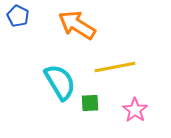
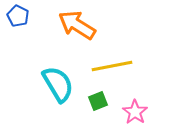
yellow line: moved 3 px left, 1 px up
cyan semicircle: moved 2 px left, 2 px down
green square: moved 8 px right, 2 px up; rotated 18 degrees counterclockwise
pink star: moved 2 px down
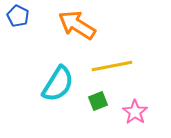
cyan semicircle: rotated 63 degrees clockwise
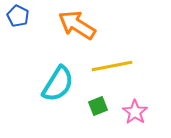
green square: moved 5 px down
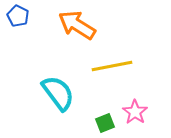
cyan semicircle: moved 9 px down; rotated 69 degrees counterclockwise
green square: moved 7 px right, 17 px down
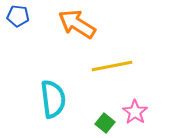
blue pentagon: rotated 20 degrees counterclockwise
orange arrow: moved 1 px up
cyan semicircle: moved 5 px left, 6 px down; rotated 30 degrees clockwise
green square: rotated 30 degrees counterclockwise
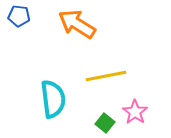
blue pentagon: moved 1 px right
yellow line: moved 6 px left, 10 px down
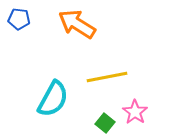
blue pentagon: moved 3 px down
yellow line: moved 1 px right, 1 px down
cyan semicircle: rotated 36 degrees clockwise
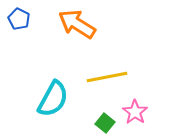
blue pentagon: rotated 20 degrees clockwise
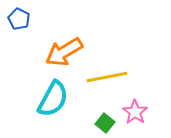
orange arrow: moved 13 px left, 28 px down; rotated 63 degrees counterclockwise
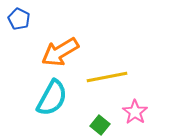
orange arrow: moved 4 px left
cyan semicircle: moved 1 px left, 1 px up
green square: moved 5 px left, 2 px down
